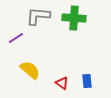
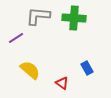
blue rectangle: moved 13 px up; rotated 24 degrees counterclockwise
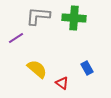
yellow semicircle: moved 7 px right, 1 px up
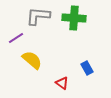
yellow semicircle: moved 5 px left, 9 px up
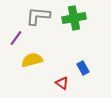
green cross: rotated 15 degrees counterclockwise
purple line: rotated 21 degrees counterclockwise
yellow semicircle: rotated 55 degrees counterclockwise
blue rectangle: moved 4 px left
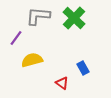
green cross: rotated 35 degrees counterclockwise
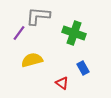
green cross: moved 15 px down; rotated 25 degrees counterclockwise
purple line: moved 3 px right, 5 px up
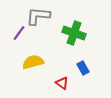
yellow semicircle: moved 1 px right, 2 px down
